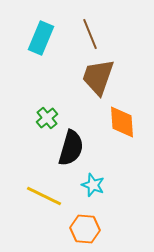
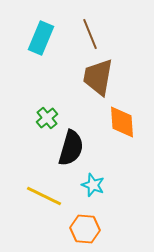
brown trapezoid: rotated 9 degrees counterclockwise
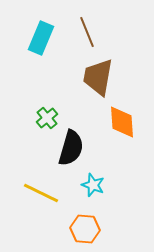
brown line: moved 3 px left, 2 px up
yellow line: moved 3 px left, 3 px up
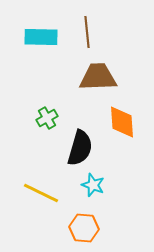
brown line: rotated 16 degrees clockwise
cyan rectangle: moved 1 px up; rotated 68 degrees clockwise
brown trapezoid: rotated 78 degrees clockwise
green cross: rotated 10 degrees clockwise
black semicircle: moved 9 px right
orange hexagon: moved 1 px left, 1 px up
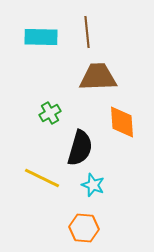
green cross: moved 3 px right, 5 px up
yellow line: moved 1 px right, 15 px up
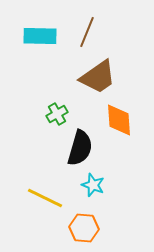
brown line: rotated 28 degrees clockwise
cyan rectangle: moved 1 px left, 1 px up
brown trapezoid: rotated 147 degrees clockwise
green cross: moved 7 px right, 1 px down
orange diamond: moved 3 px left, 2 px up
yellow line: moved 3 px right, 20 px down
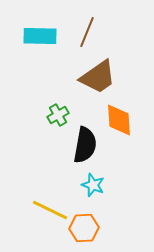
green cross: moved 1 px right, 1 px down
black semicircle: moved 5 px right, 3 px up; rotated 6 degrees counterclockwise
yellow line: moved 5 px right, 12 px down
orange hexagon: rotated 8 degrees counterclockwise
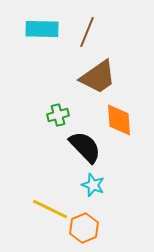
cyan rectangle: moved 2 px right, 7 px up
green cross: rotated 15 degrees clockwise
black semicircle: moved 2 px down; rotated 54 degrees counterclockwise
yellow line: moved 1 px up
orange hexagon: rotated 20 degrees counterclockwise
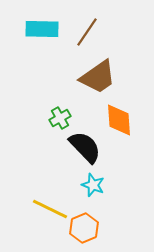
brown line: rotated 12 degrees clockwise
green cross: moved 2 px right, 3 px down; rotated 15 degrees counterclockwise
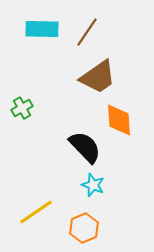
green cross: moved 38 px left, 10 px up
yellow line: moved 14 px left, 3 px down; rotated 60 degrees counterclockwise
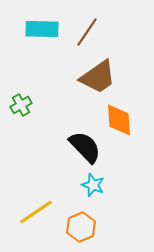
green cross: moved 1 px left, 3 px up
orange hexagon: moved 3 px left, 1 px up
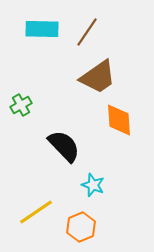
black semicircle: moved 21 px left, 1 px up
